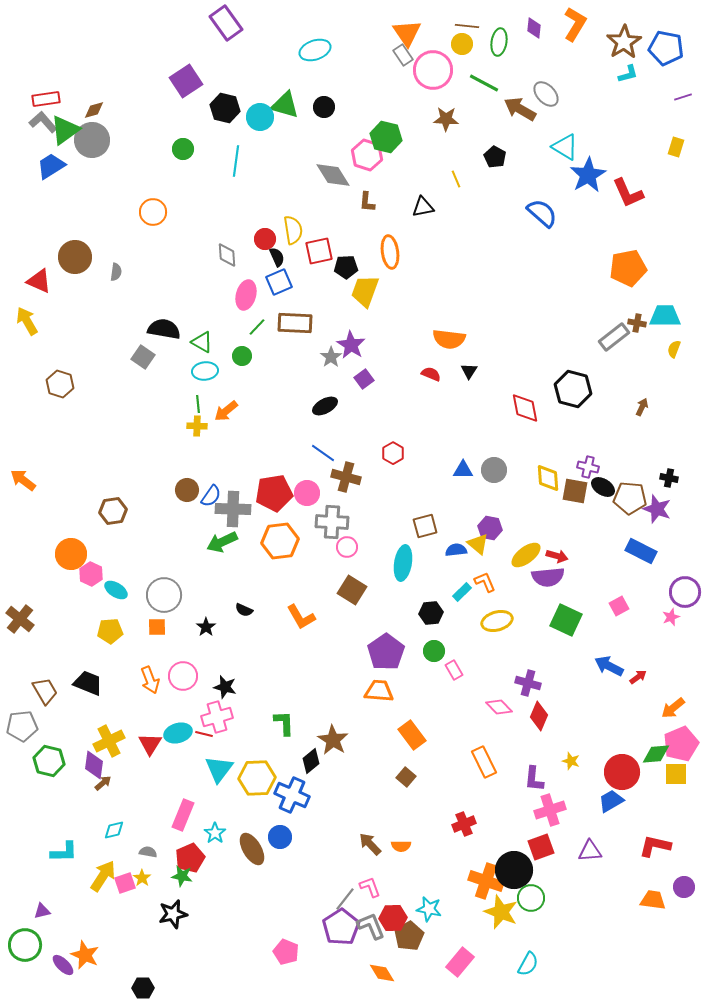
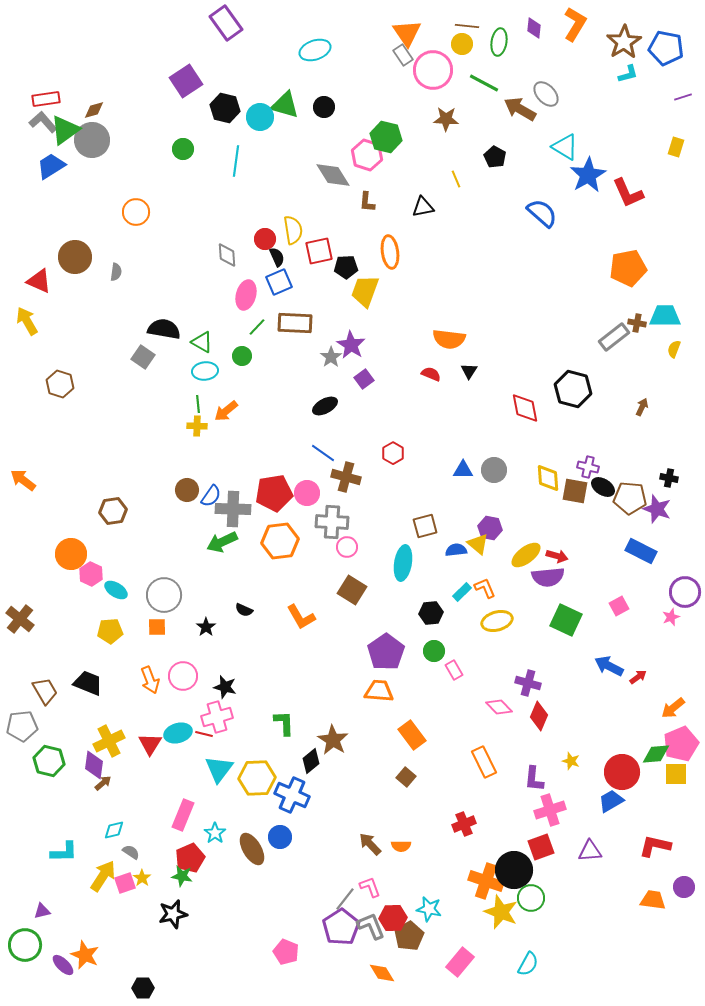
orange circle at (153, 212): moved 17 px left
orange L-shape at (485, 582): moved 6 px down
gray semicircle at (148, 852): moved 17 px left; rotated 24 degrees clockwise
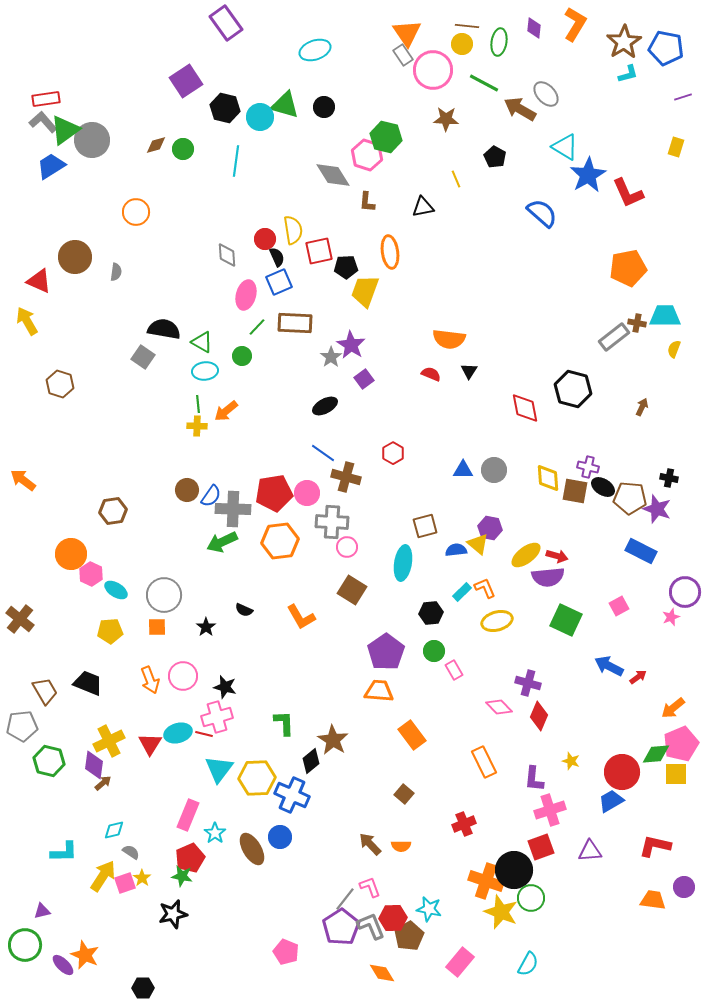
brown diamond at (94, 110): moved 62 px right, 35 px down
brown square at (406, 777): moved 2 px left, 17 px down
pink rectangle at (183, 815): moved 5 px right
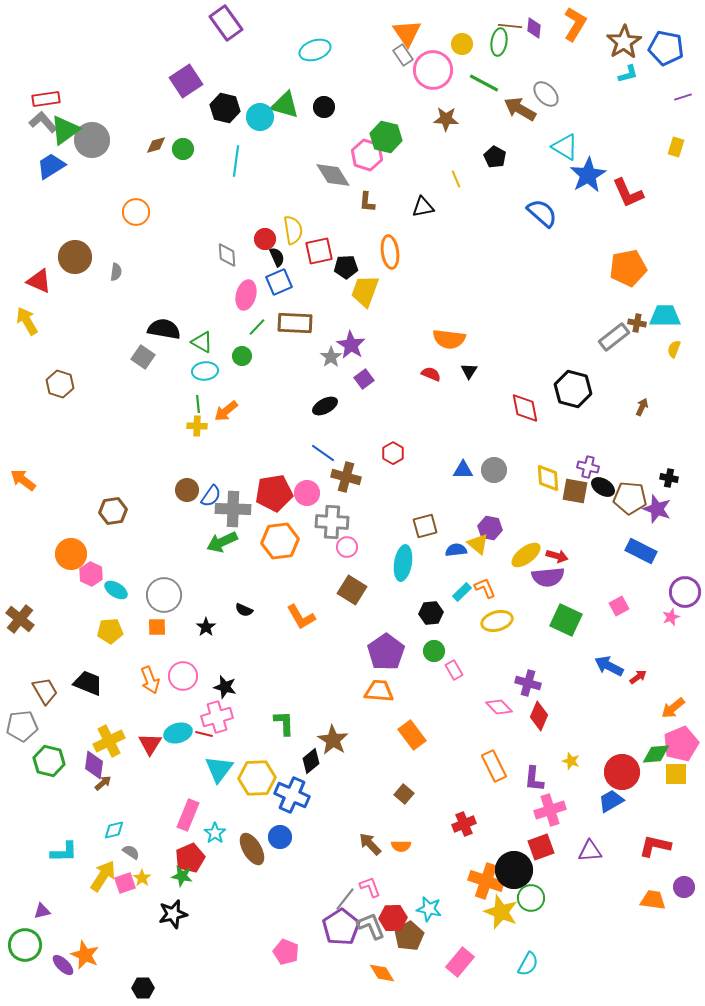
brown line at (467, 26): moved 43 px right
orange rectangle at (484, 762): moved 10 px right, 4 px down
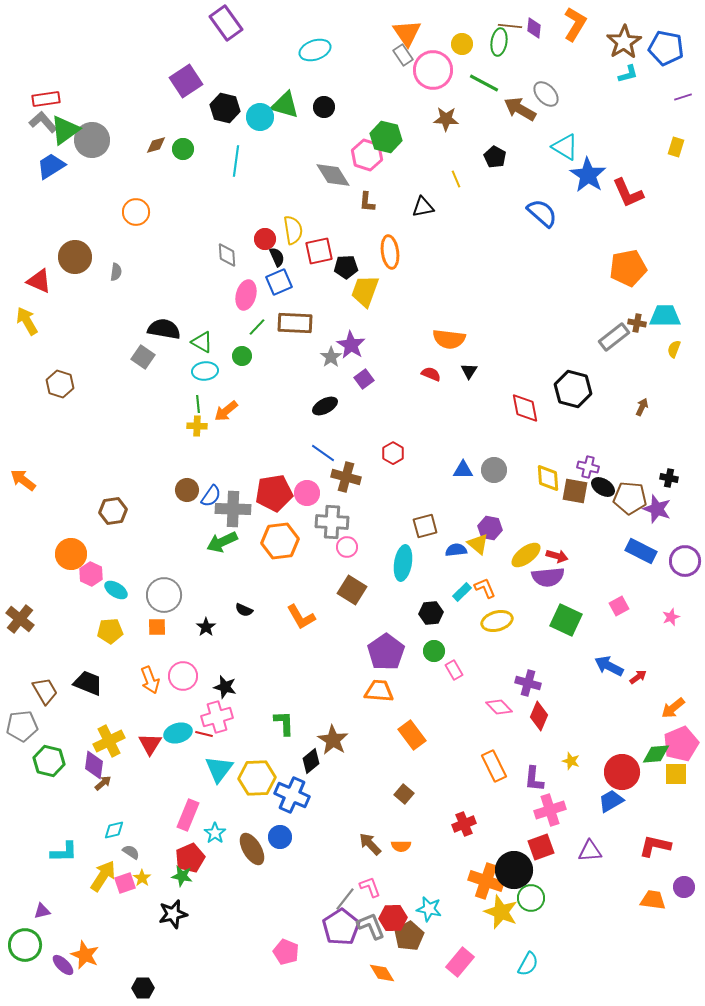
blue star at (588, 175): rotated 9 degrees counterclockwise
purple circle at (685, 592): moved 31 px up
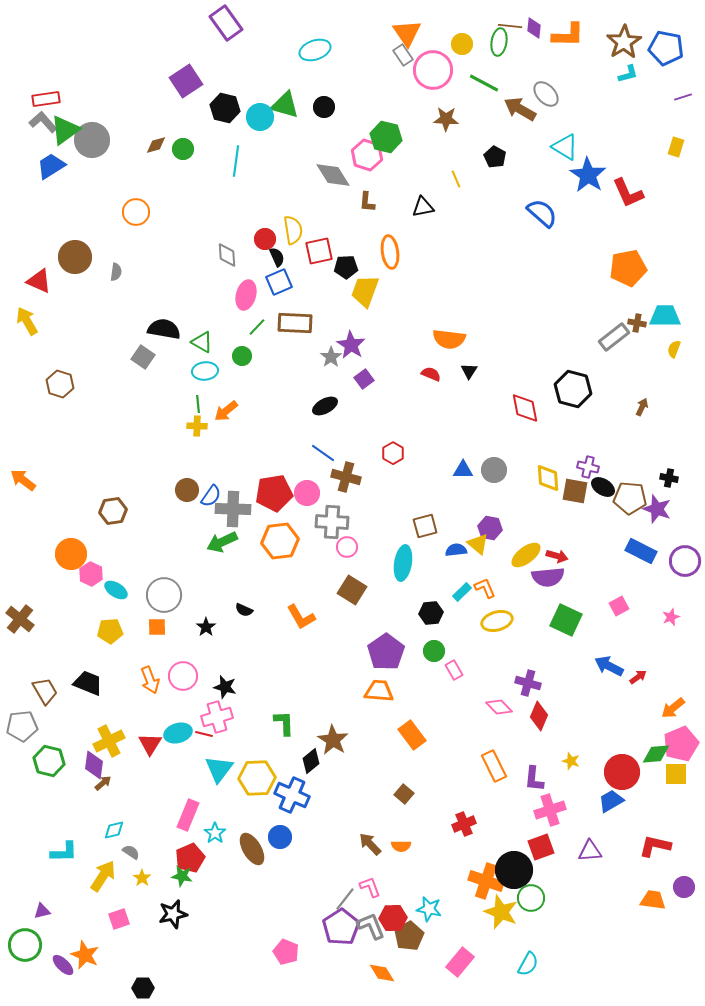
orange L-shape at (575, 24): moved 7 px left, 11 px down; rotated 60 degrees clockwise
pink square at (125, 883): moved 6 px left, 36 px down
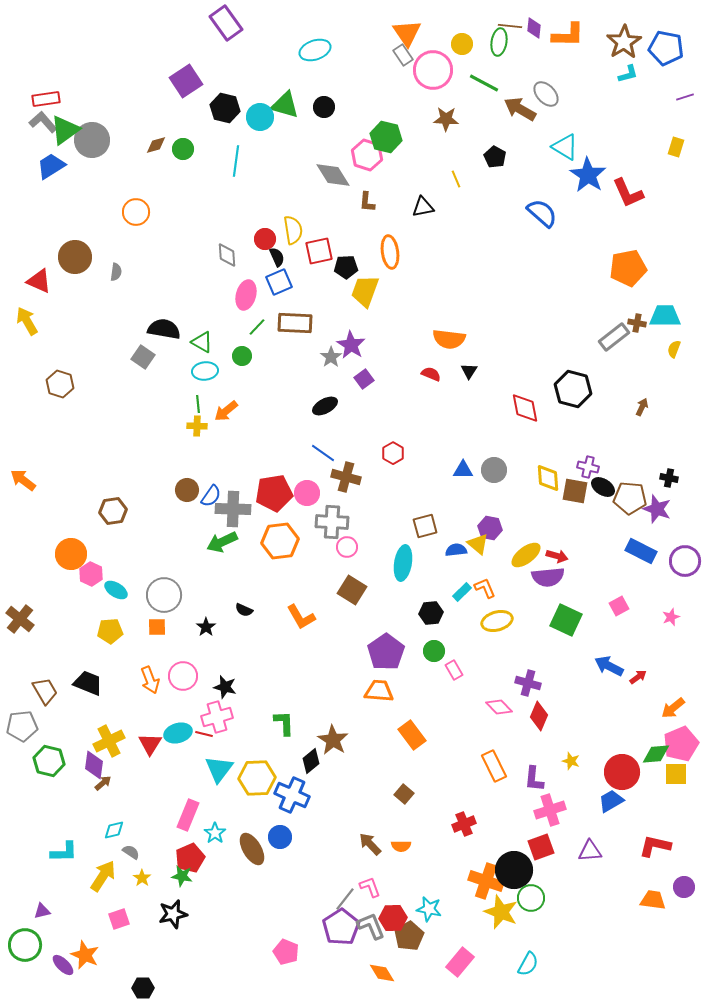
purple line at (683, 97): moved 2 px right
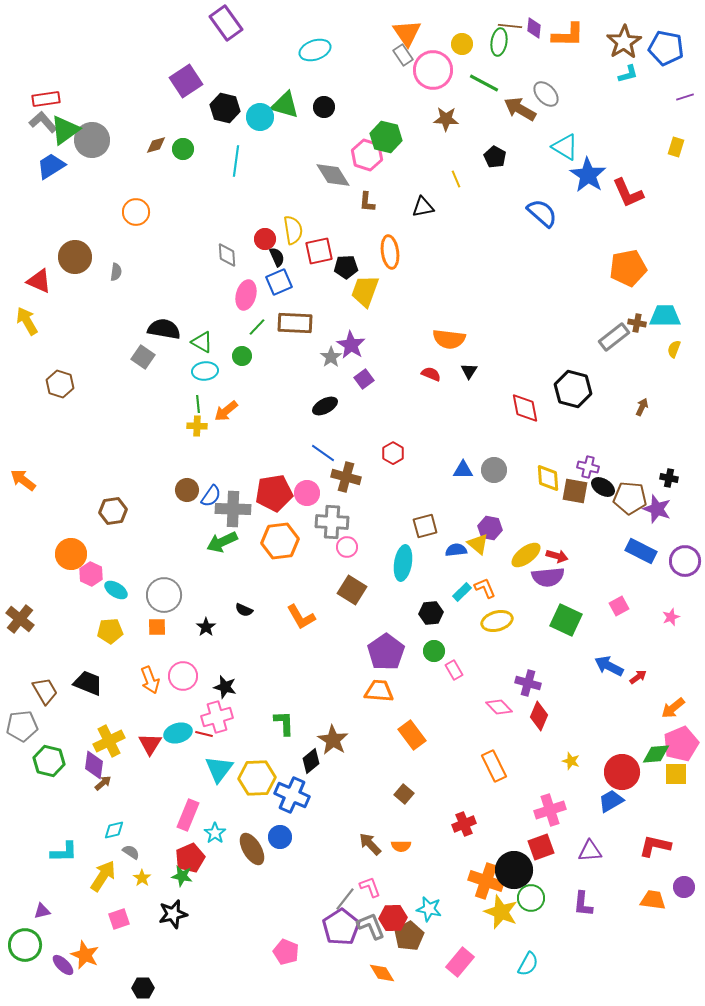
purple L-shape at (534, 779): moved 49 px right, 125 px down
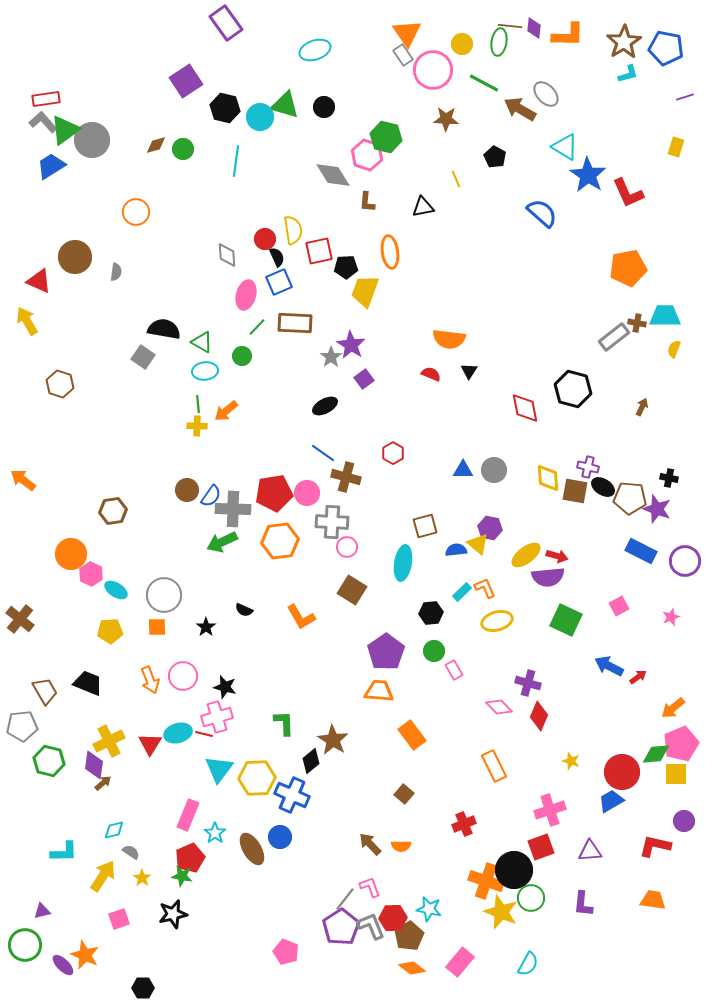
purple circle at (684, 887): moved 66 px up
orange diamond at (382, 973): moved 30 px right, 5 px up; rotated 20 degrees counterclockwise
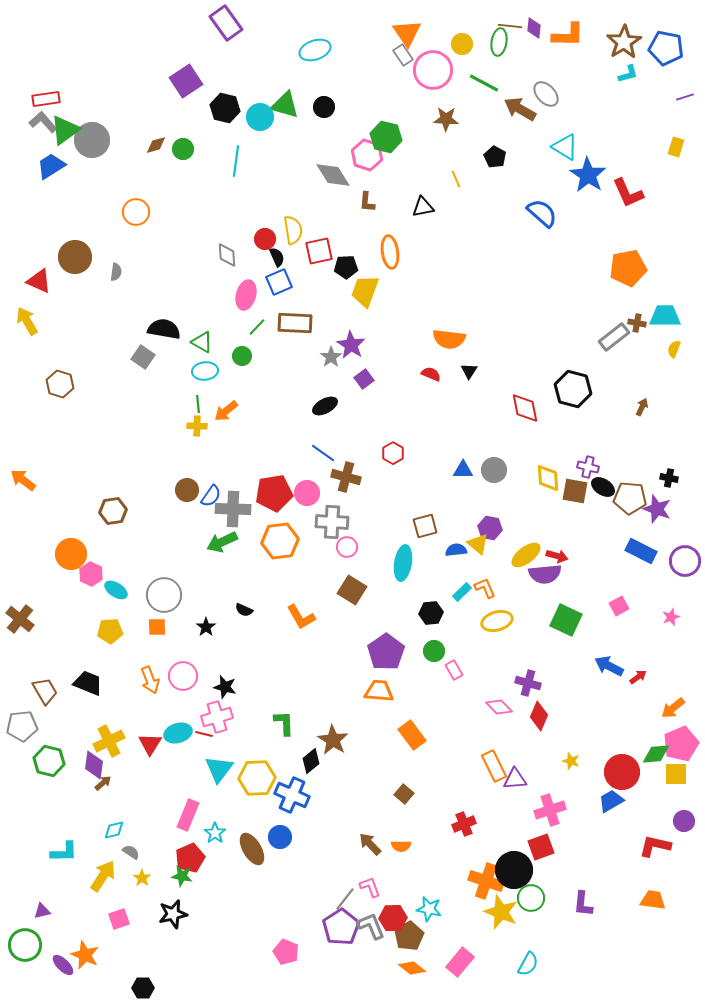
purple semicircle at (548, 577): moved 3 px left, 3 px up
purple triangle at (590, 851): moved 75 px left, 72 px up
